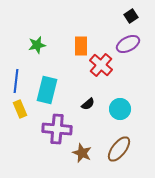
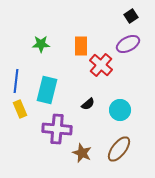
green star: moved 4 px right, 1 px up; rotated 12 degrees clockwise
cyan circle: moved 1 px down
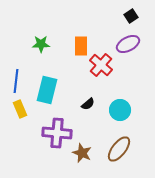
purple cross: moved 4 px down
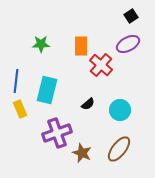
purple cross: rotated 24 degrees counterclockwise
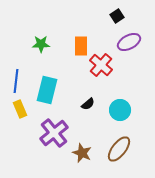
black square: moved 14 px left
purple ellipse: moved 1 px right, 2 px up
purple cross: moved 3 px left; rotated 20 degrees counterclockwise
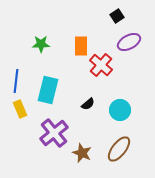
cyan rectangle: moved 1 px right
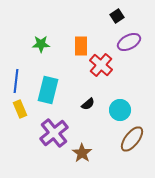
brown ellipse: moved 13 px right, 10 px up
brown star: rotated 12 degrees clockwise
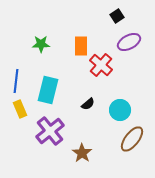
purple cross: moved 4 px left, 2 px up
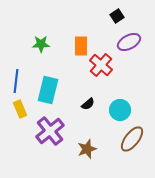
brown star: moved 5 px right, 4 px up; rotated 18 degrees clockwise
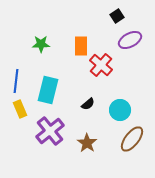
purple ellipse: moved 1 px right, 2 px up
brown star: moved 6 px up; rotated 18 degrees counterclockwise
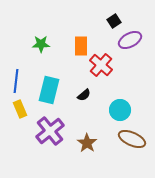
black square: moved 3 px left, 5 px down
cyan rectangle: moved 1 px right
black semicircle: moved 4 px left, 9 px up
brown ellipse: rotated 76 degrees clockwise
